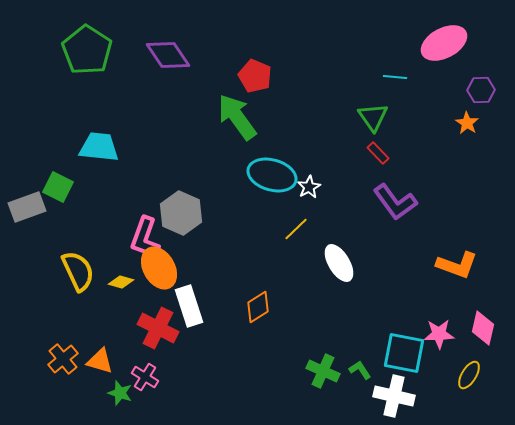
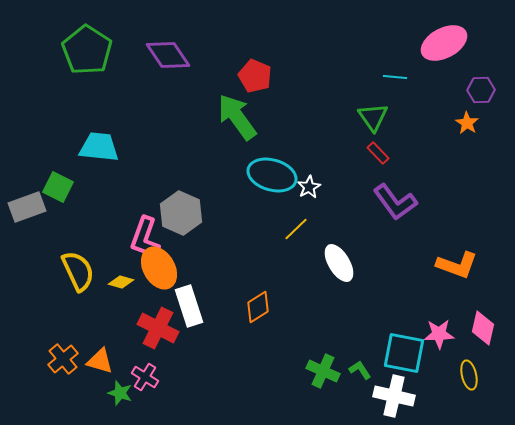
yellow ellipse: rotated 44 degrees counterclockwise
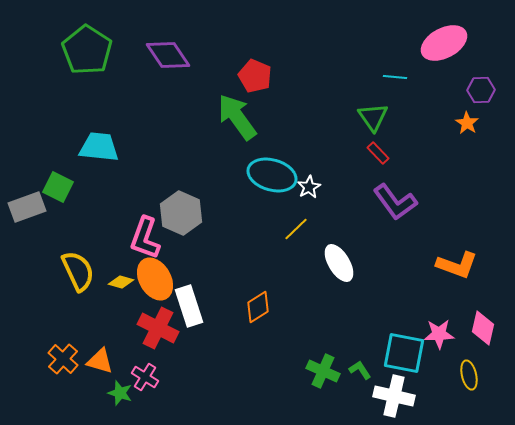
orange ellipse: moved 4 px left, 11 px down
orange cross: rotated 8 degrees counterclockwise
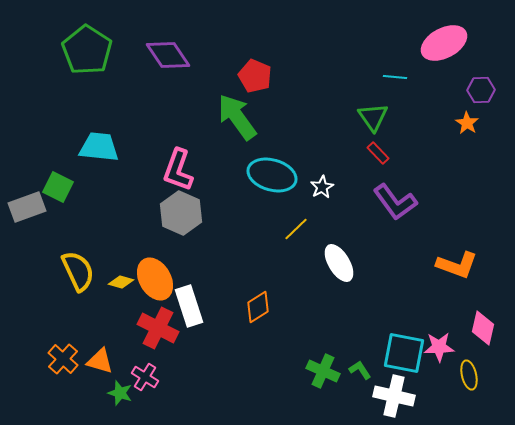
white star: moved 13 px right
pink L-shape: moved 33 px right, 68 px up
pink star: moved 13 px down
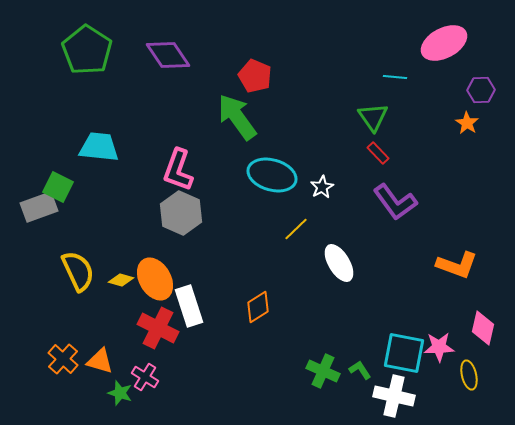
gray rectangle: moved 12 px right
yellow diamond: moved 2 px up
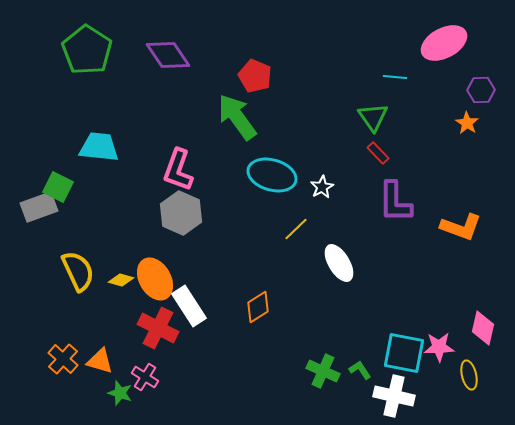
purple L-shape: rotated 36 degrees clockwise
orange L-shape: moved 4 px right, 38 px up
white rectangle: rotated 15 degrees counterclockwise
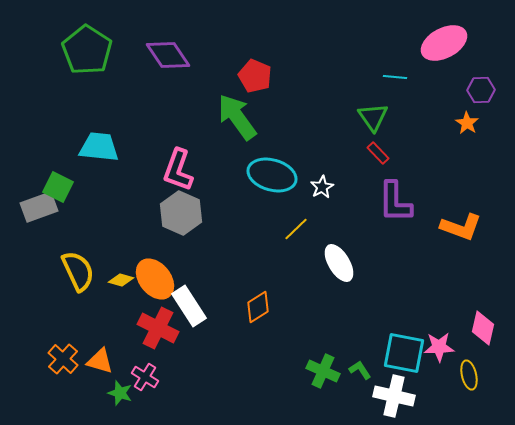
orange ellipse: rotated 9 degrees counterclockwise
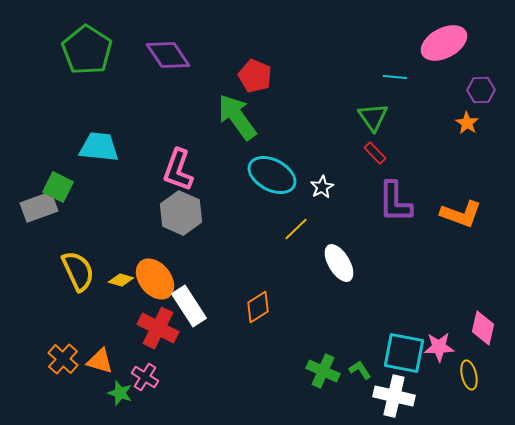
red rectangle: moved 3 px left
cyan ellipse: rotated 12 degrees clockwise
orange L-shape: moved 13 px up
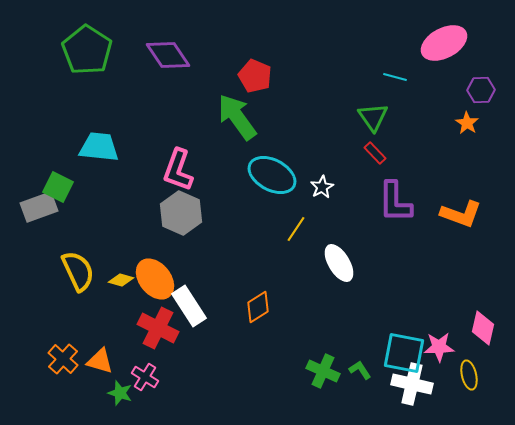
cyan line: rotated 10 degrees clockwise
yellow line: rotated 12 degrees counterclockwise
white cross: moved 18 px right, 12 px up
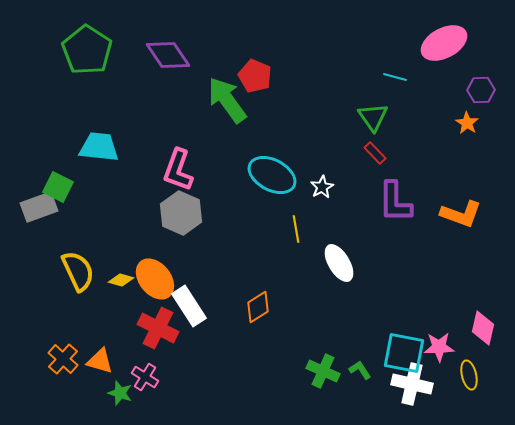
green arrow: moved 10 px left, 17 px up
yellow line: rotated 44 degrees counterclockwise
